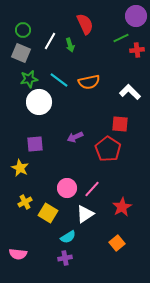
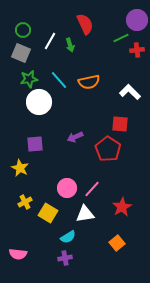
purple circle: moved 1 px right, 4 px down
cyan line: rotated 12 degrees clockwise
white triangle: rotated 24 degrees clockwise
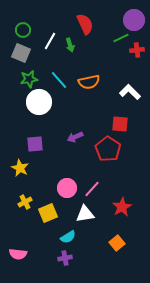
purple circle: moved 3 px left
yellow square: rotated 36 degrees clockwise
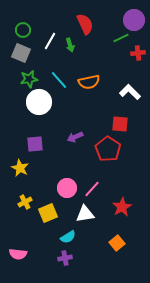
red cross: moved 1 px right, 3 px down
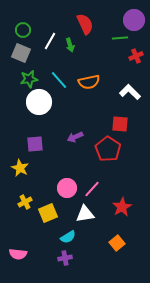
green line: moved 1 px left; rotated 21 degrees clockwise
red cross: moved 2 px left, 3 px down; rotated 16 degrees counterclockwise
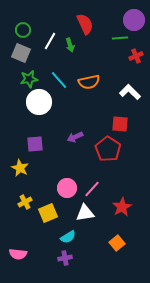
white triangle: moved 1 px up
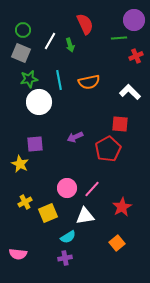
green line: moved 1 px left
cyan line: rotated 30 degrees clockwise
red pentagon: rotated 10 degrees clockwise
yellow star: moved 4 px up
white triangle: moved 3 px down
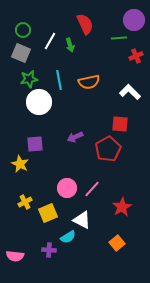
white triangle: moved 3 px left, 4 px down; rotated 36 degrees clockwise
pink semicircle: moved 3 px left, 2 px down
purple cross: moved 16 px left, 8 px up; rotated 16 degrees clockwise
